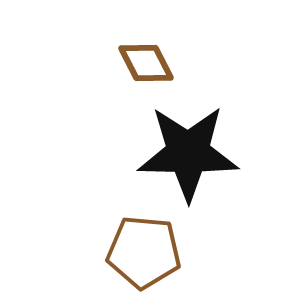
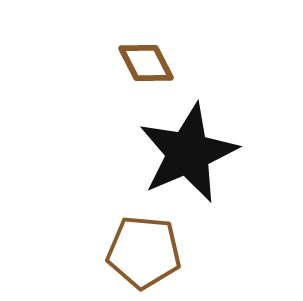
black star: rotated 24 degrees counterclockwise
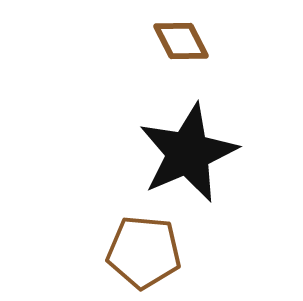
brown diamond: moved 35 px right, 22 px up
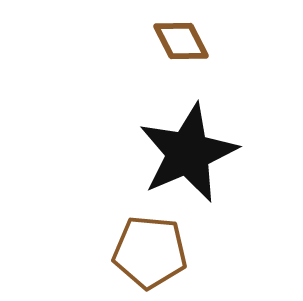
brown pentagon: moved 6 px right
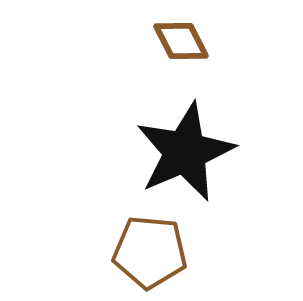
black star: moved 3 px left, 1 px up
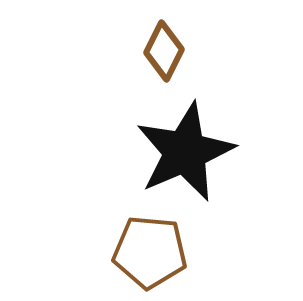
brown diamond: moved 17 px left, 10 px down; rotated 54 degrees clockwise
